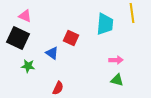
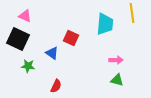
black square: moved 1 px down
red semicircle: moved 2 px left, 2 px up
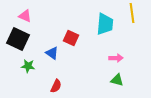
pink arrow: moved 2 px up
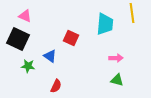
blue triangle: moved 2 px left, 3 px down
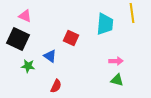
pink arrow: moved 3 px down
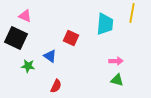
yellow line: rotated 18 degrees clockwise
black square: moved 2 px left, 1 px up
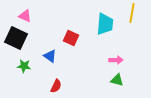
pink arrow: moved 1 px up
green star: moved 4 px left
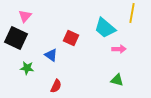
pink triangle: rotated 48 degrees clockwise
cyan trapezoid: moved 4 px down; rotated 125 degrees clockwise
blue triangle: moved 1 px right, 1 px up
pink arrow: moved 3 px right, 11 px up
green star: moved 3 px right, 2 px down
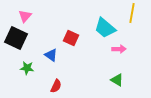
green triangle: rotated 16 degrees clockwise
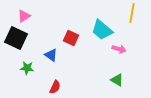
pink triangle: moved 1 px left; rotated 16 degrees clockwise
cyan trapezoid: moved 3 px left, 2 px down
pink arrow: rotated 16 degrees clockwise
red semicircle: moved 1 px left, 1 px down
